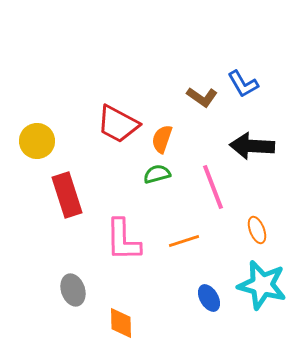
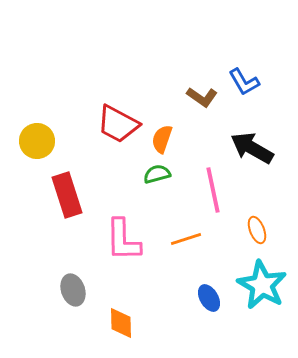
blue L-shape: moved 1 px right, 2 px up
black arrow: moved 2 px down; rotated 27 degrees clockwise
pink line: moved 3 px down; rotated 9 degrees clockwise
orange line: moved 2 px right, 2 px up
cyan star: rotated 15 degrees clockwise
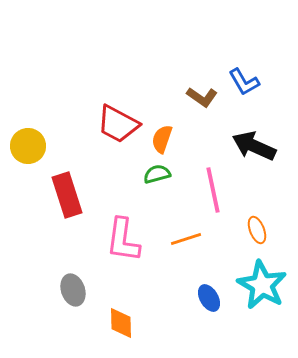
yellow circle: moved 9 px left, 5 px down
black arrow: moved 2 px right, 2 px up; rotated 6 degrees counterclockwise
pink L-shape: rotated 9 degrees clockwise
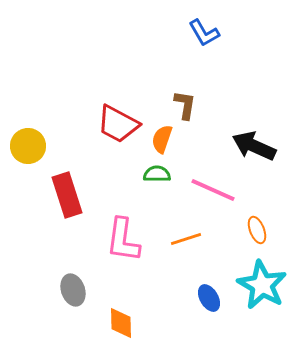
blue L-shape: moved 40 px left, 49 px up
brown L-shape: moved 17 px left, 8 px down; rotated 116 degrees counterclockwise
green semicircle: rotated 16 degrees clockwise
pink line: rotated 54 degrees counterclockwise
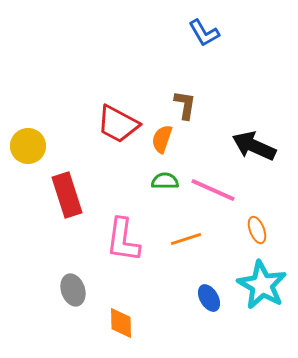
green semicircle: moved 8 px right, 7 px down
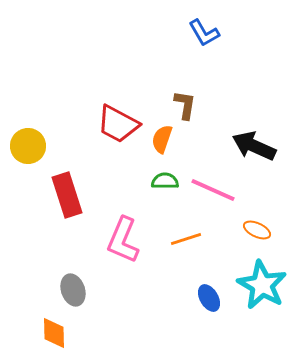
orange ellipse: rotated 44 degrees counterclockwise
pink L-shape: rotated 15 degrees clockwise
orange diamond: moved 67 px left, 10 px down
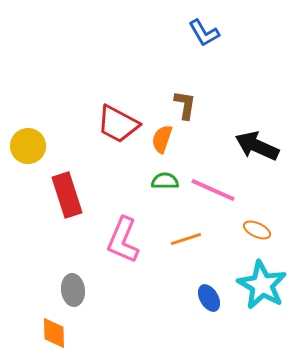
black arrow: moved 3 px right
gray ellipse: rotated 12 degrees clockwise
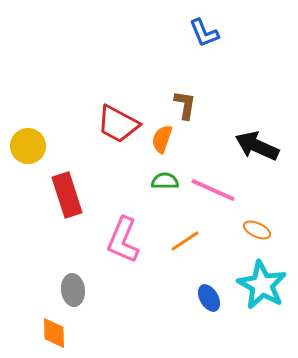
blue L-shape: rotated 8 degrees clockwise
orange line: moved 1 px left, 2 px down; rotated 16 degrees counterclockwise
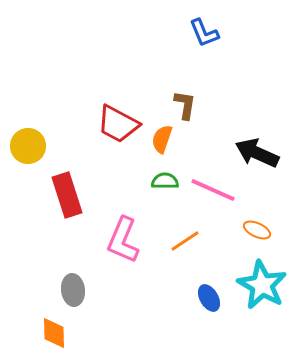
black arrow: moved 7 px down
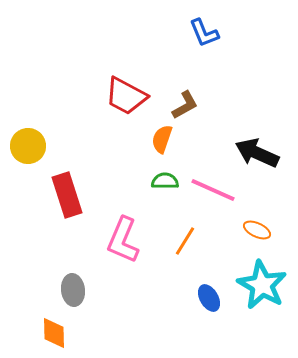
brown L-shape: rotated 52 degrees clockwise
red trapezoid: moved 8 px right, 28 px up
orange line: rotated 24 degrees counterclockwise
